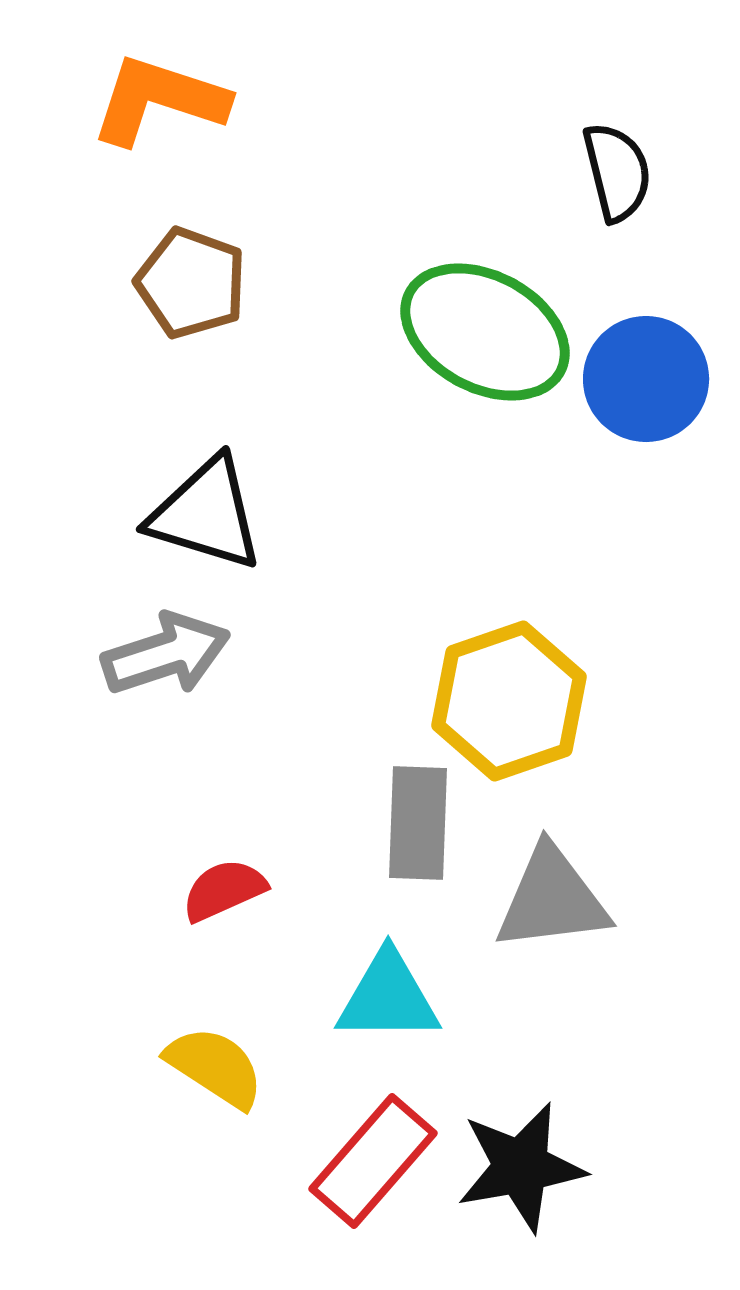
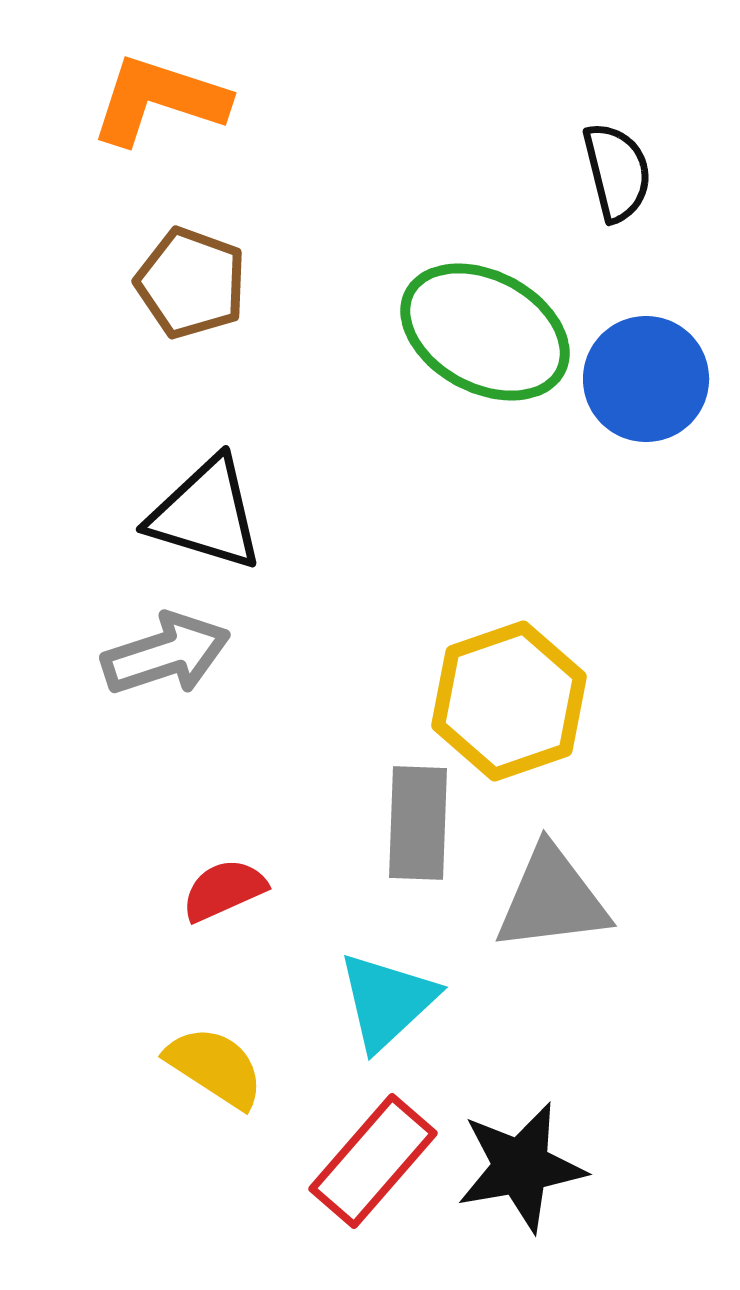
cyan triangle: moved 1 px left, 4 px down; rotated 43 degrees counterclockwise
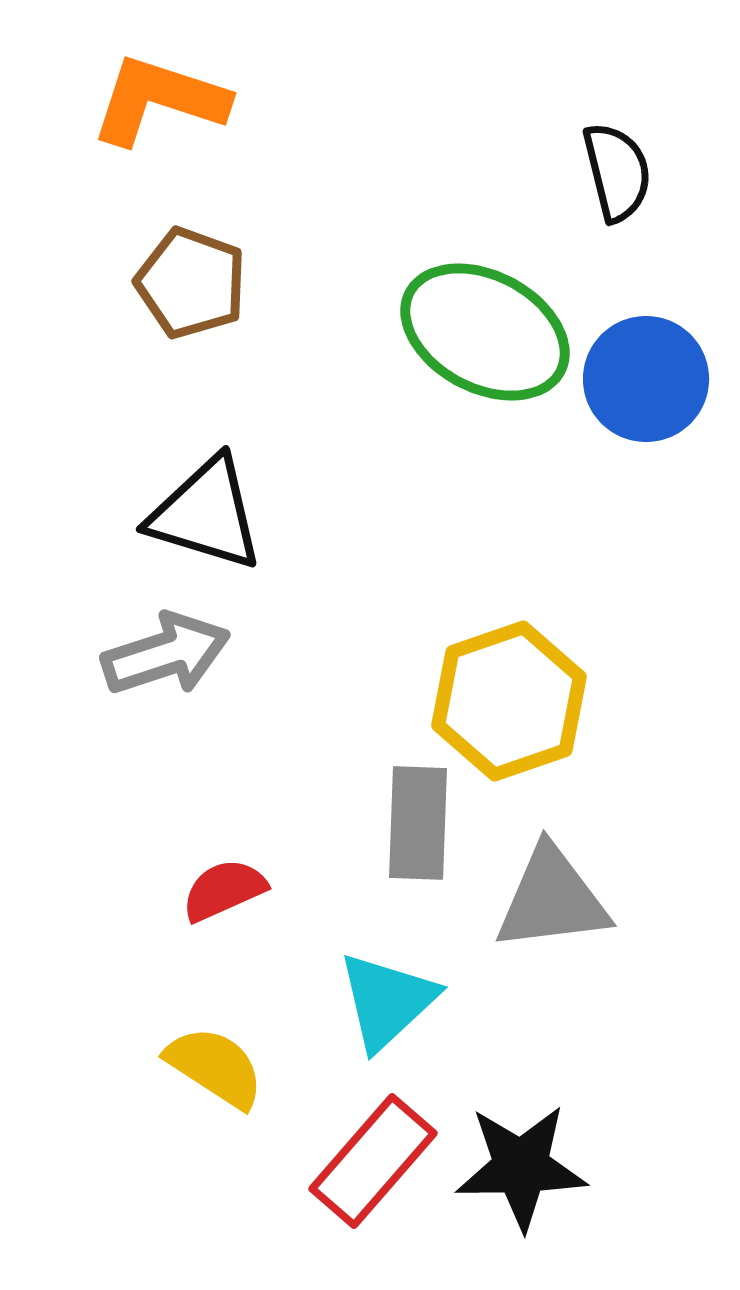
black star: rotated 9 degrees clockwise
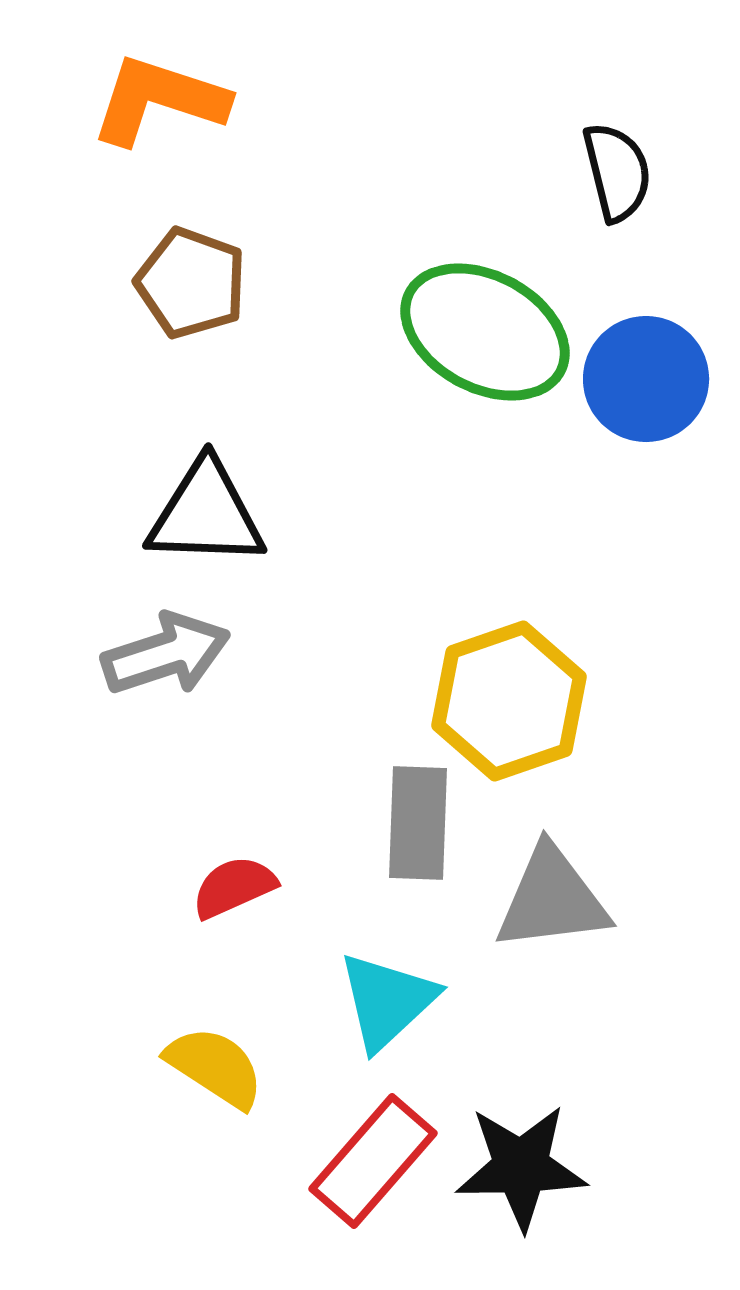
black triangle: rotated 15 degrees counterclockwise
red semicircle: moved 10 px right, 3 px up
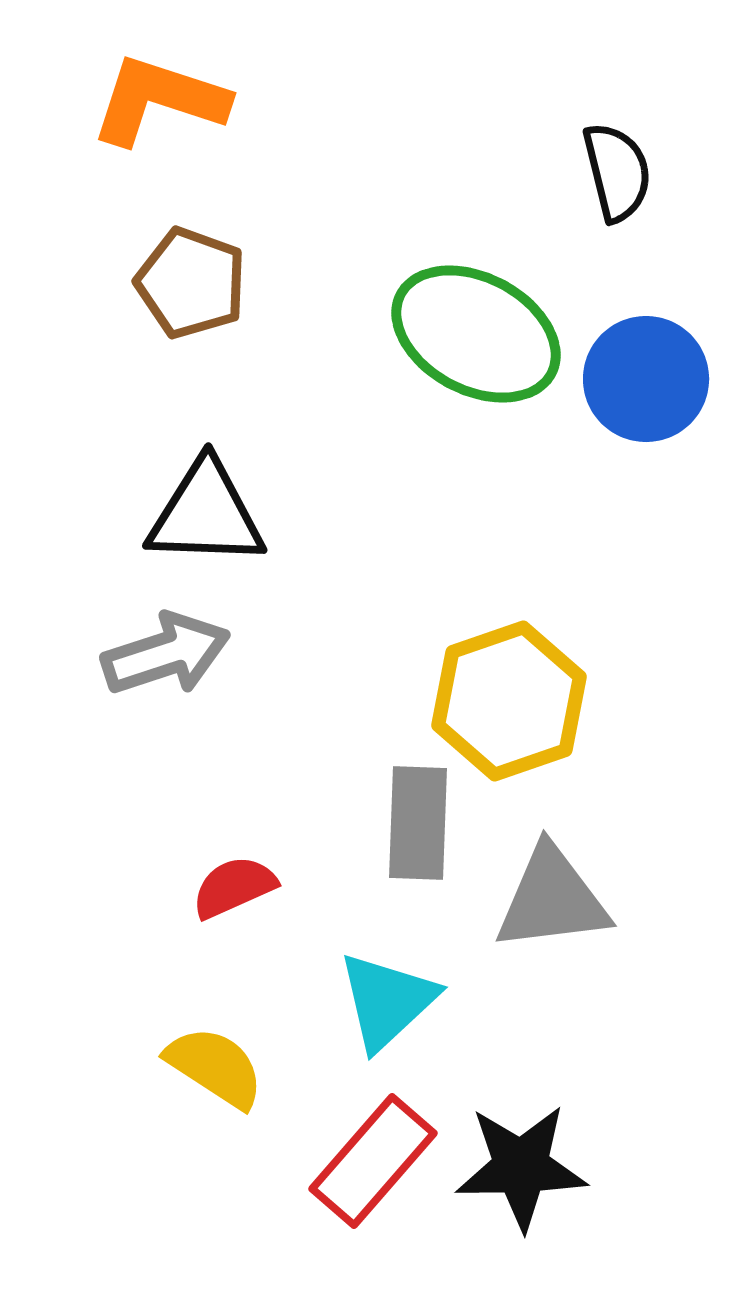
green ellipse: moved 9 px left, 2 px down
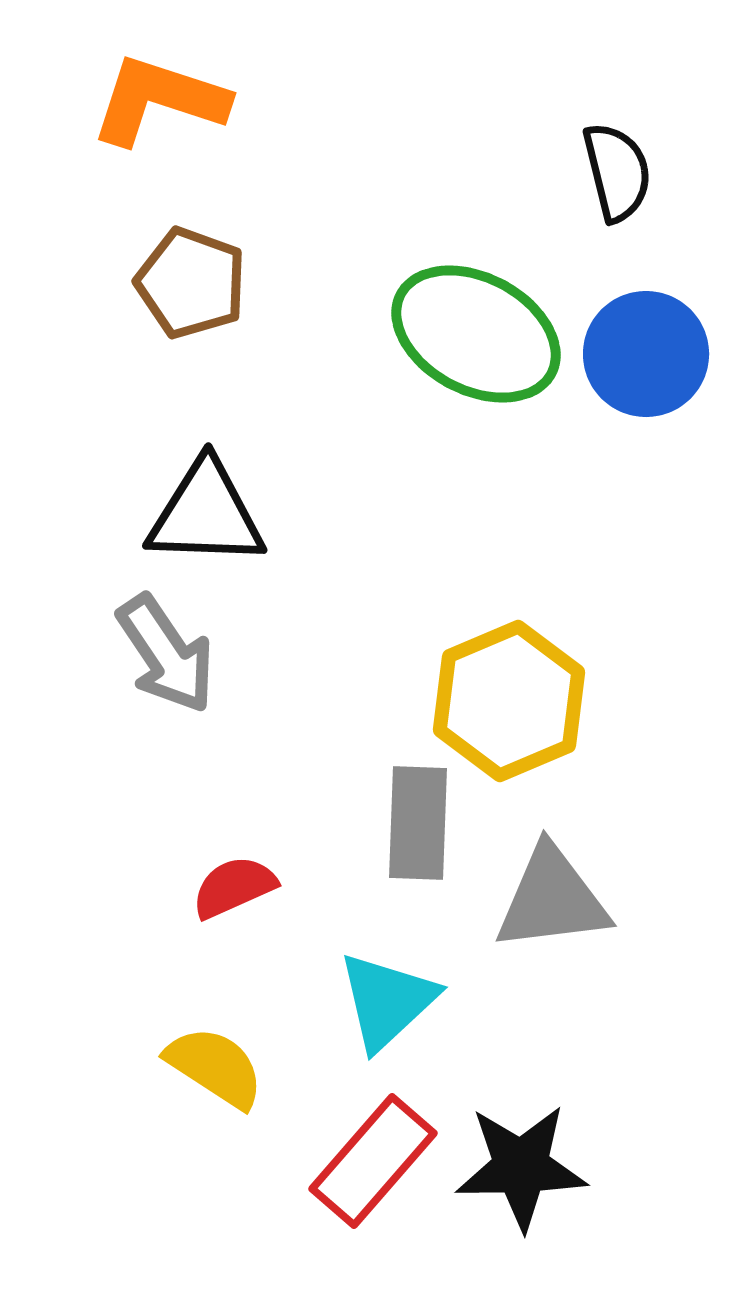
blue circle: moved 25 px up
gray arrow: rotated 74 degrees clockwise
yellow hexagon: rotated 4 degrees counterclockwise
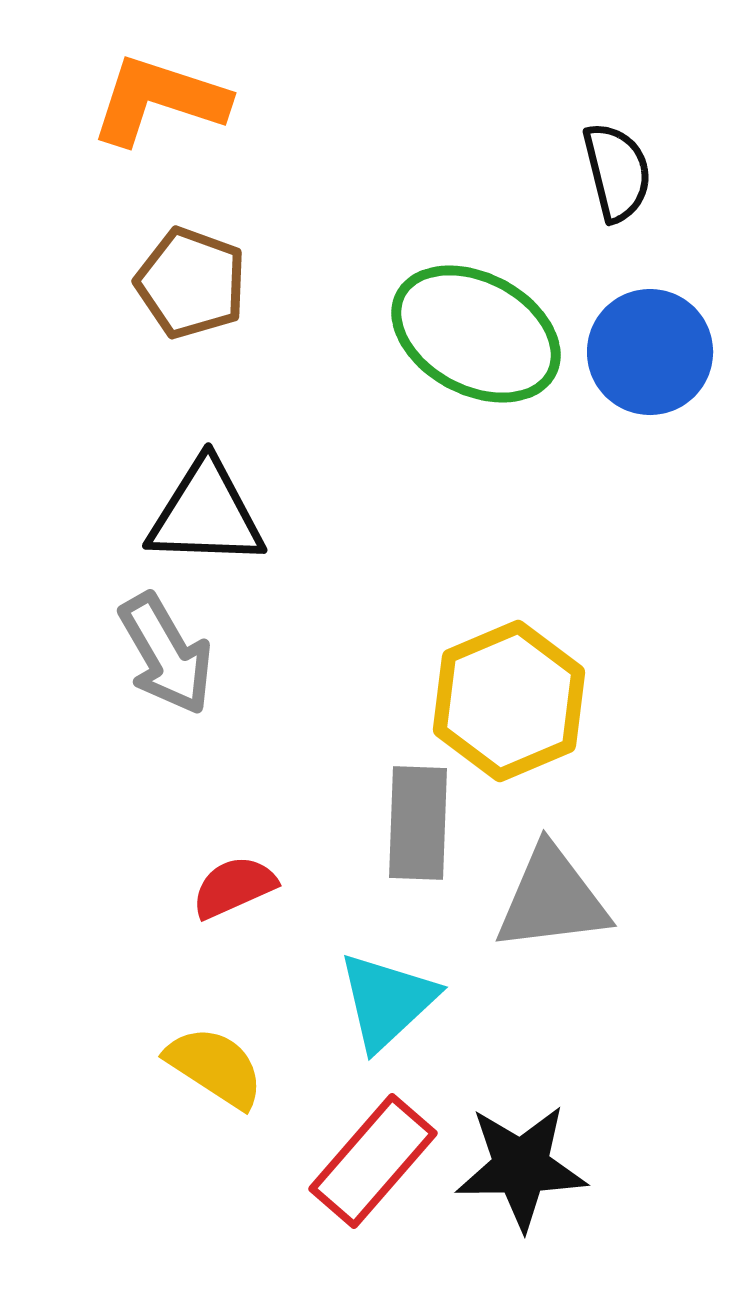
blue circle: moved 4 px right, 2 px up
gray arrow: rotated 4 degrees clockwise
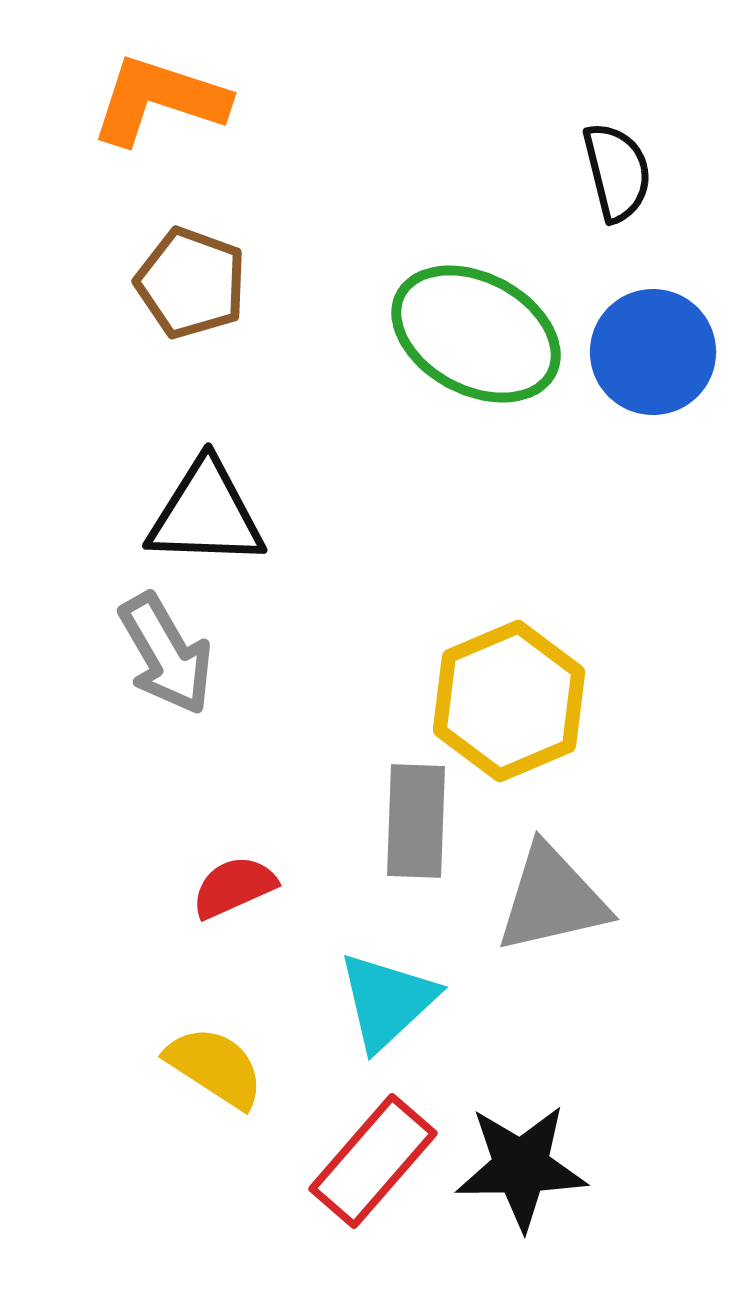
blue circle: moved 3 px right
gray rectangle: moved 2 px left, 2 px up
gray triangle: rotated 6 degrees counterclockwise
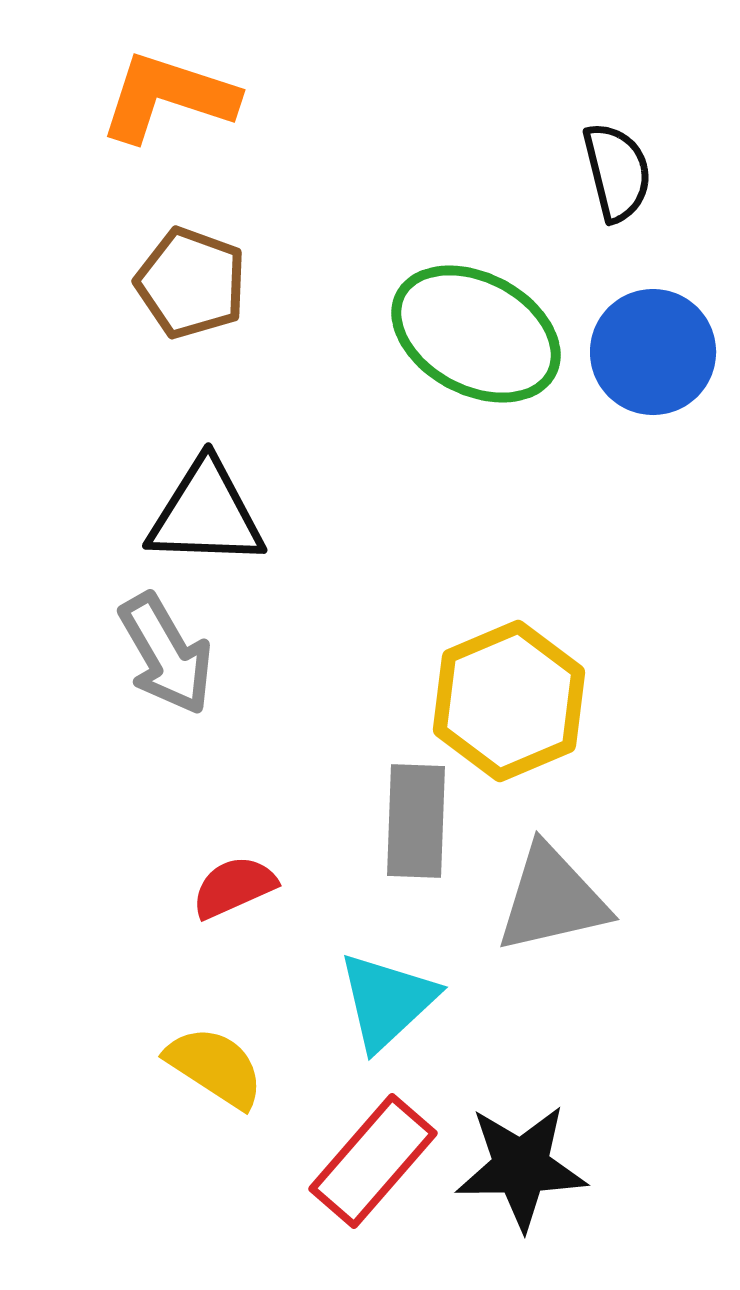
orange L-shape: moved 9 px right, 3 px up
